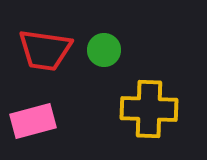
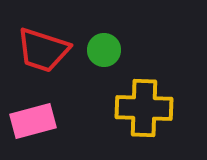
red trapezoid: moved 2 px left; rotated 10 degrees clockwise
yellow cross: moved 5 px left, 1 px up
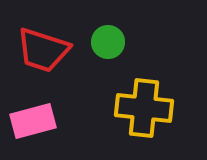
green circle: moved 4 px right, 8 px up
yellow cross: rotated 4 degrees clockwise
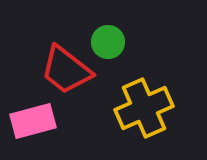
red trapezoid: moved 23 px right, 20 px down; rotated 20 degrees clockwise
yellow cross: rotated 30 degrees counterclockwise
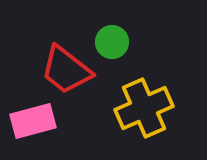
green circle: moved 4 px right
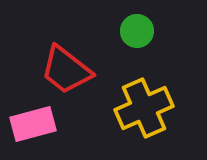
green circle: moved 25 px right, 11 px up
pink rectangle: moved 3 px down
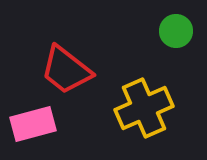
green circle: moved 39 px right
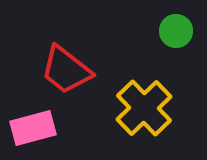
yellow cross: rotated 20 degrees counterclockwise
pink rectangle: moved 4 px down
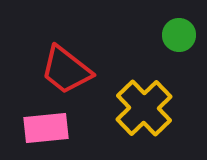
green circle: moved 3 px right, 4 px down
pink rectangle: moved 13 px right; rotated 9 degrees clockwise
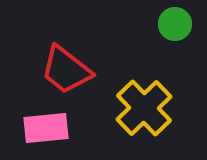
green circle: moved 4 px left, 11 px up
